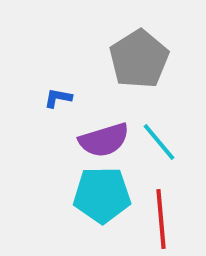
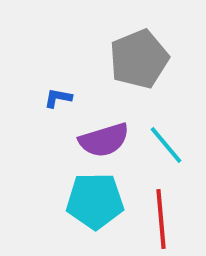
gray pentagon: rotated 10 degrees clockwise
cyan line: moved 7 px right, 3 px down
cyan pentagon: moved 7 px left, 6 px down
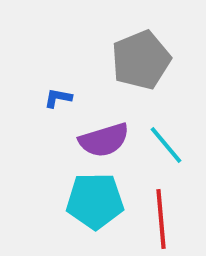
gray pentagon: moved 2 px right, 1 px down
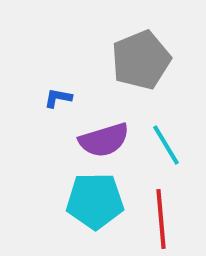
cyan line: rotated 9 degrees clockwise
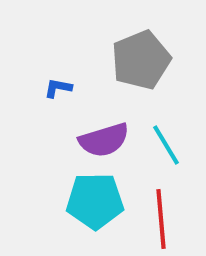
blue L-shape: moved 10 px up
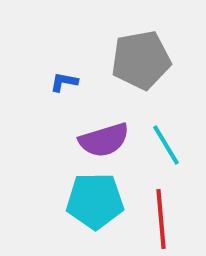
gray pentagon: rotated 12 degrees clockwise
blue L-shape: moved 6 px right, 6 px up
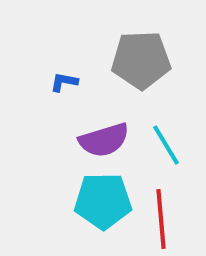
gray pentagon: rotated 8 degrees clockwise
cyan pentagon: moved 8 px right
